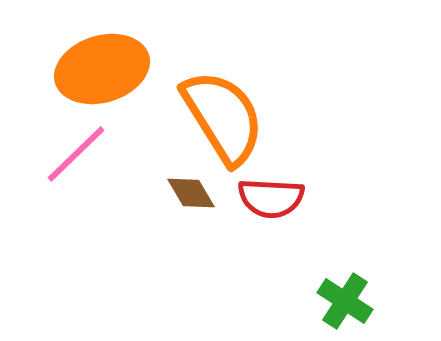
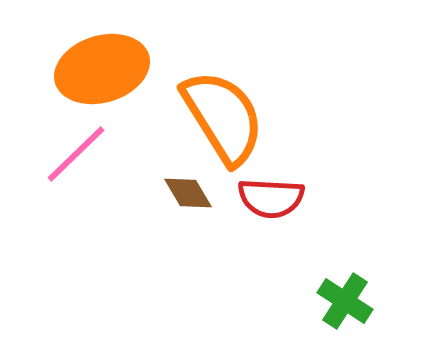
brown diamond: moved 3 px left
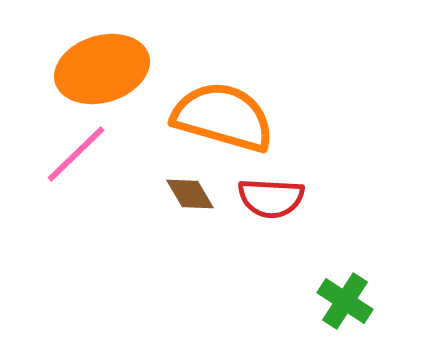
orange semicircle: rotated 42 degrees counterclockwise
brown diamond: moved 2 px right, 1 px down
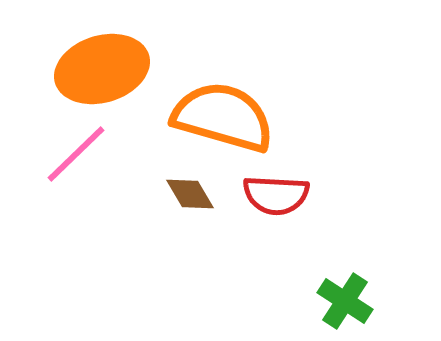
red semicircle: moved 5 px right, 3 px up
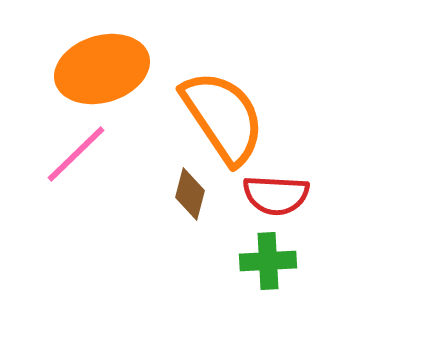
orange semicircle: rotated 40 degrees clockwise
brown diamond: rotated 45 degrees clockwise
green cross: moved 77 px left, 40 px up; rotated 36 degrees counterclockwise
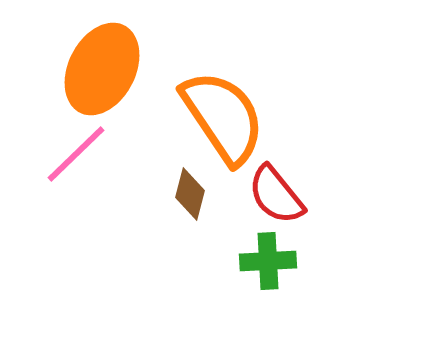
orange ellipse: rotated 46 degrees counterclockwise
red semicircle: rotated 48 degrees clockwise
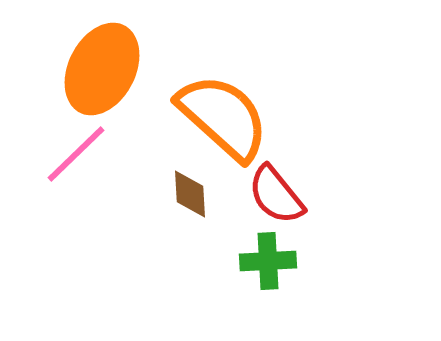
orange semicircle: rotated 14 degrees counterclockwise
brown diamond: rotated 18 degrees counterclockwise
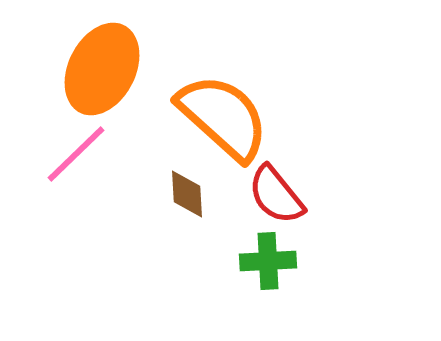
brown diamond: moved 3 px left
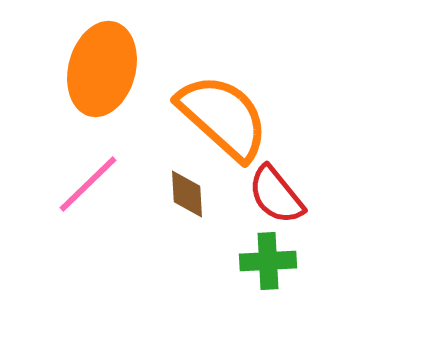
orange ellipse: rotated 12 degrees counterclockwise
pink line: moved 12 px right, 30 px down
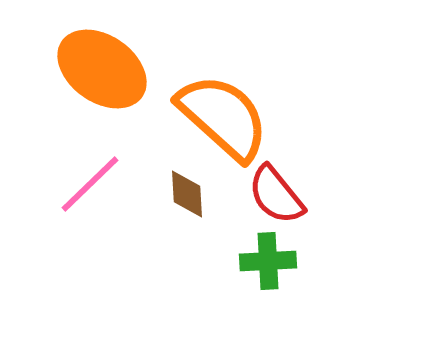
orange ellipse: rotated 70 degrees counterclockwise
pink line: moved 2 px right
